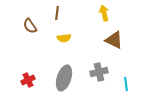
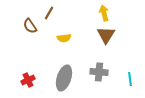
brown line: moved 8 px left; rotated 24 degrees clockwise
brown triangle: moved 8 px left, 5 px up; rotated 36 degrees clockwise
gray cross: rotated 18 degrees clockwise
cyan line: moved 4 px right, 5 px up
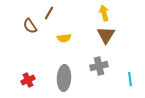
gray cross: moved 6 px up; rotated 18 degrees counterclockwise
gray ellipse: rotated 15 degrees counterclockwise
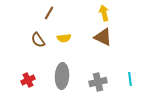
brown semicircle: moved 8 px right, 14 px down
brown triangle: moved 3 px left, 2 px down; rotated 36 degrees counterclockwise
gray cross: moved 1 px left, 16 px down
gray ellipse: moved 2 px left, 2 px up
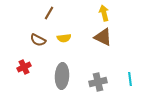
brown semicircle: rotated 28 degrees counterclockwise
red cross: moved 4 px left, 13 px up
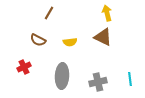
yellow arrow: moved 3 px right
yellow semicircle: moved 6 px right, 4 px down
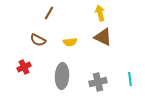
yellow arrow: moved 7 px left
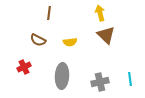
brown line: rotated 24 degrees counterclockwise
brown triangle: moved 3 px right, 2 px up; rotated 18 degrees clockwise
gray cross: moved 2 px right
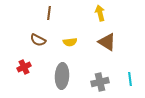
brown triangle: moved 1 px right, 7 px down; rotated 12 degrees counterclockwise
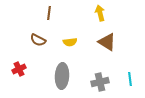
red cross: moved 5 px left, 2 px down
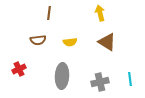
brown semicircle: rotated 35 degrees counterclockwise
